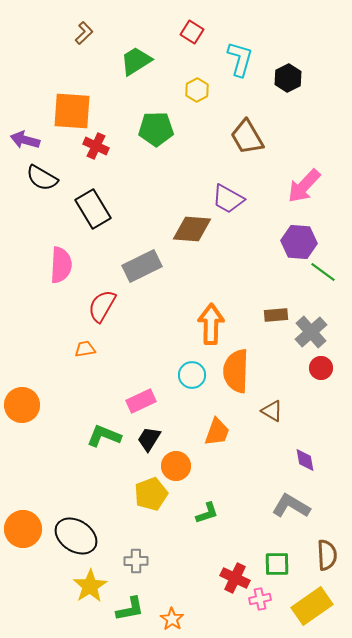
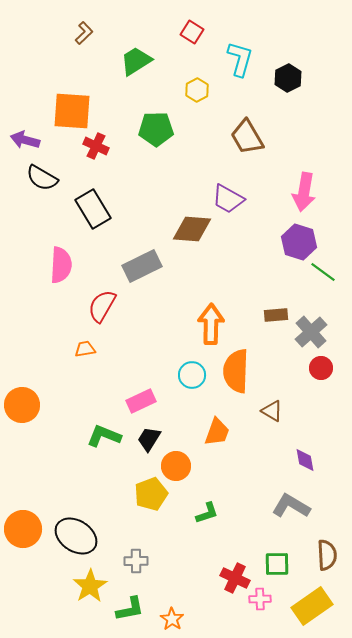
pink arrow at (304, 186): moved 6 px down; rotated 33 degrees counterclockwise
purple hexagon at (299, 242): rotated 12 degrees clockwise
pink cross at (260, 599): rotated 10 degrees clockwise
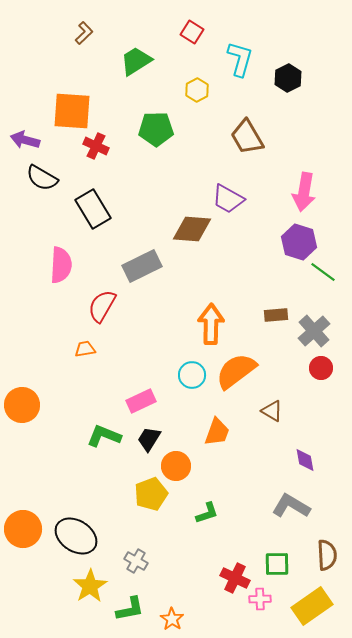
gray cross at (311, 332): moved 3 px right, 1 px up
orange semicircle at (236, 371): rotated 51 degrees clockwise
gray cross at (136, 561): rotated 30 degrees clockwise
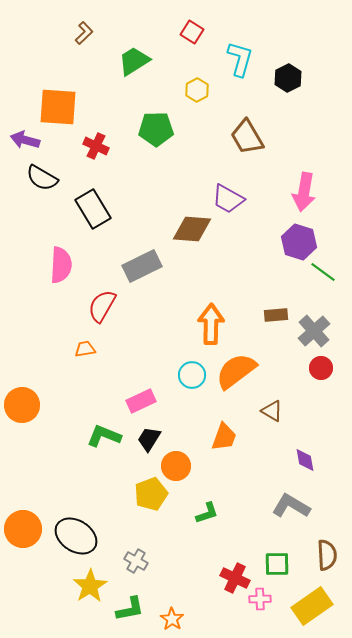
green trapezoid at (136, 61): moved 2 px left
orange square at (72, 111): moved 14 px left, 4 px up
orange trapezoid at (217, 432): moved 7 px right, 5 px down
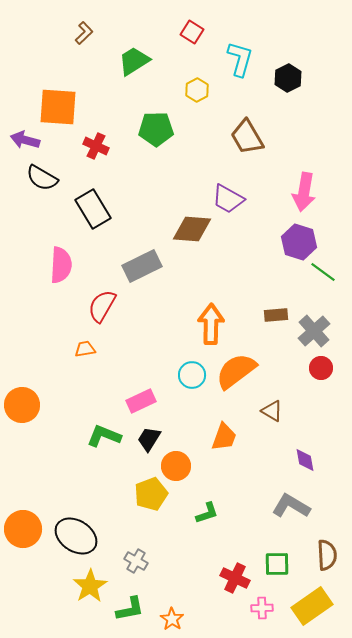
pink cross at (260, 599): moved 2 px right, 9 px down
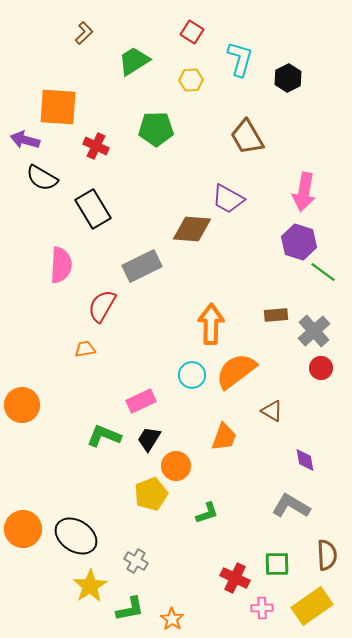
yellow hexagon at (197, 90): moved 6 px left, 10 px up; rotated 25 degrees clockwise
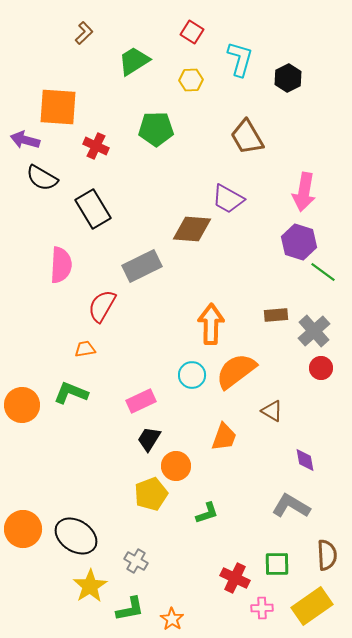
green L-shape at (104, 436): moved 33 px left, 43 px up
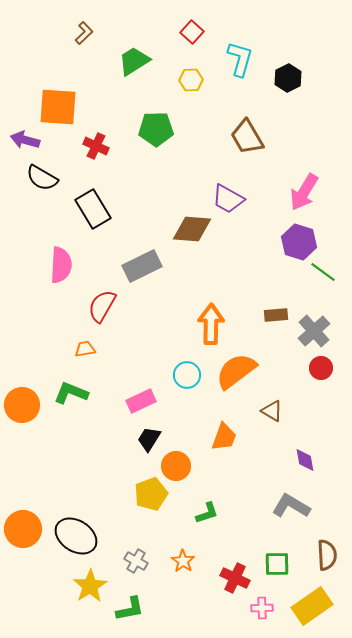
red square at (192, 32): rotated 10 degrees clockwise
pink arrow at (304, 192): rotated 21 degrees clockwise
cyan circle at (192, 375): moved 5 px left
orange star at (172, 619): moved 11 px right, 58 px up
